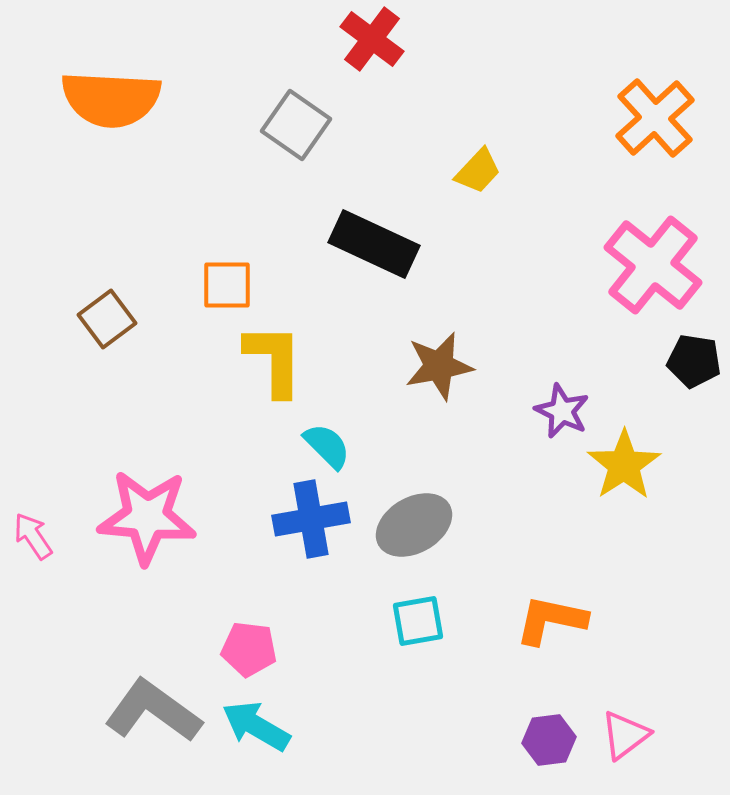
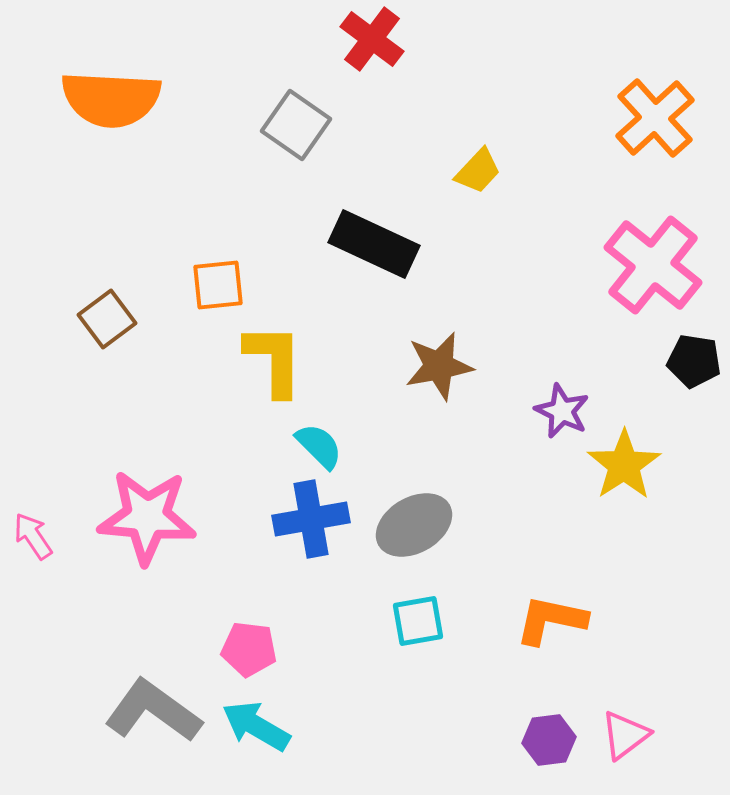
orange square: moved 9 px left; rotated 6 degrees counterclockwise
cyan semicircle: moved 8 px left
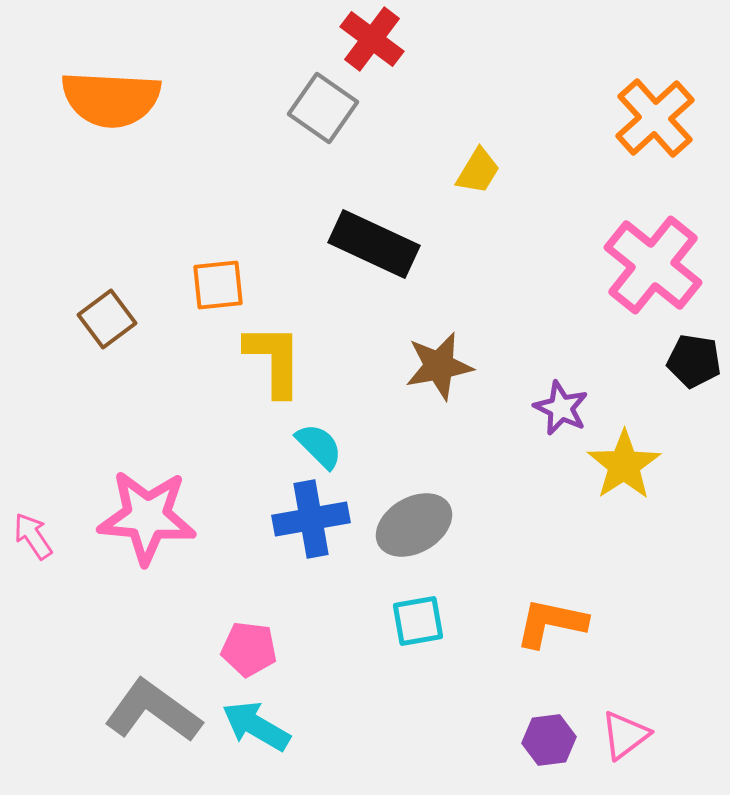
gray square: moved 27 px right, 17 px up
yellow trapezoid: rotated 12 degrees counterclockwise
purple star: moved 1 px left, 3 px up
orange L-shape: moved 3 px down
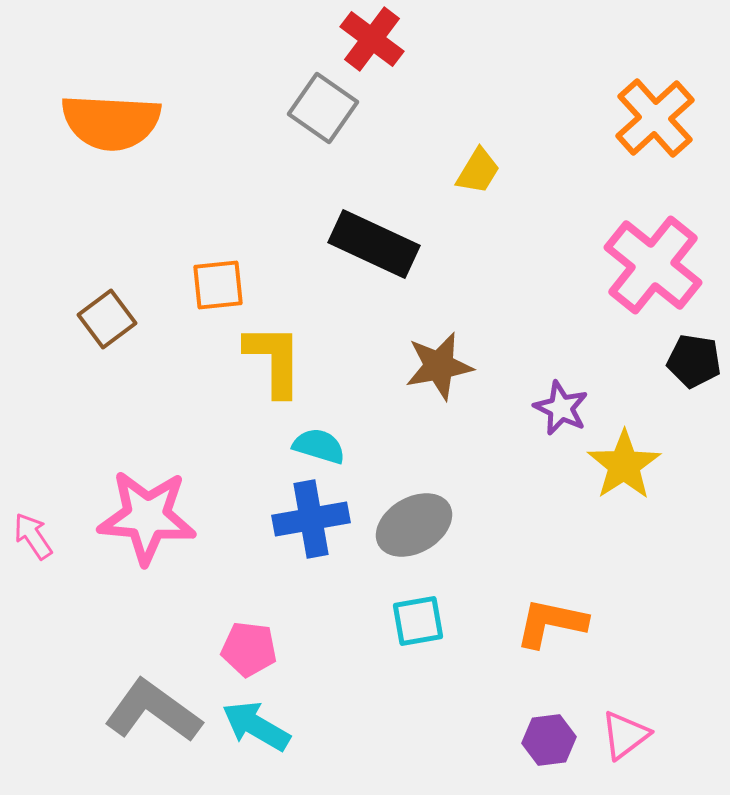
orange semicircle: moved 23 px down
cyan semicircle: rotated 28 degrees counterclockwise
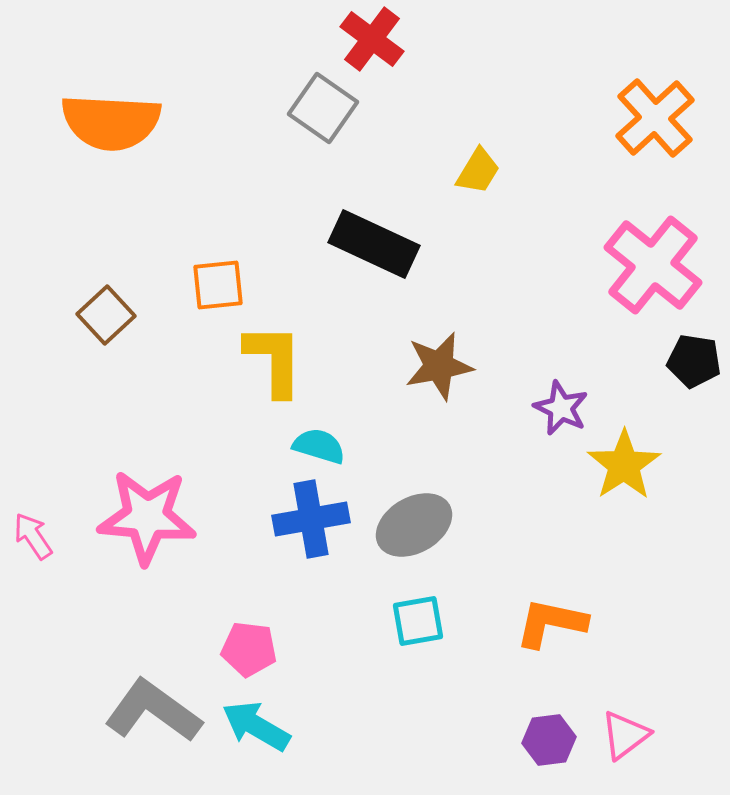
brown square: moved 1 px left, 4 px up; rotated 6 degrees counterclockwise
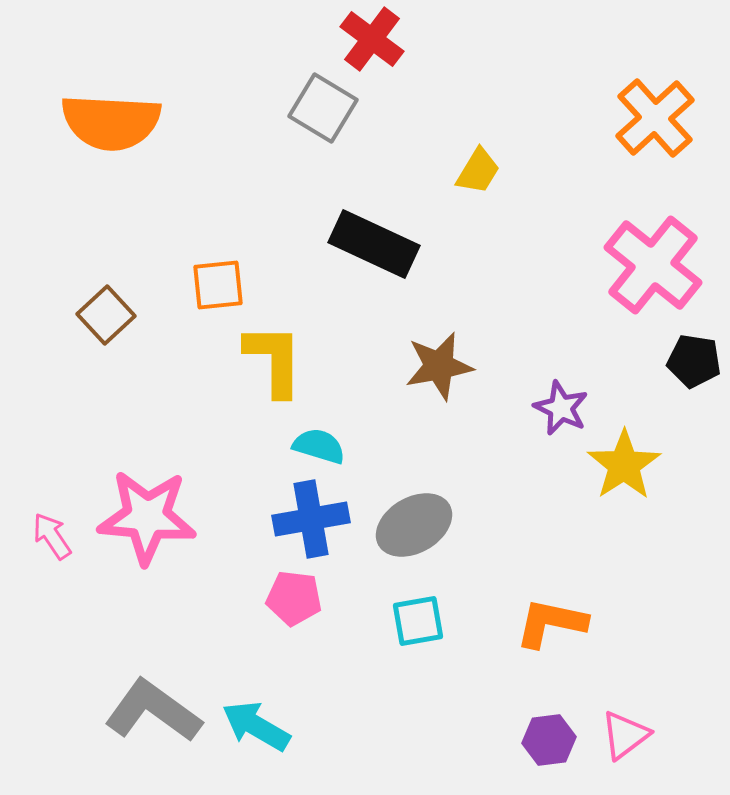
gray square: rotated 4 degrees counterclockwise
pink arrow: moved 19 px right
pink pentagon: moved 45 px right, 51 px up
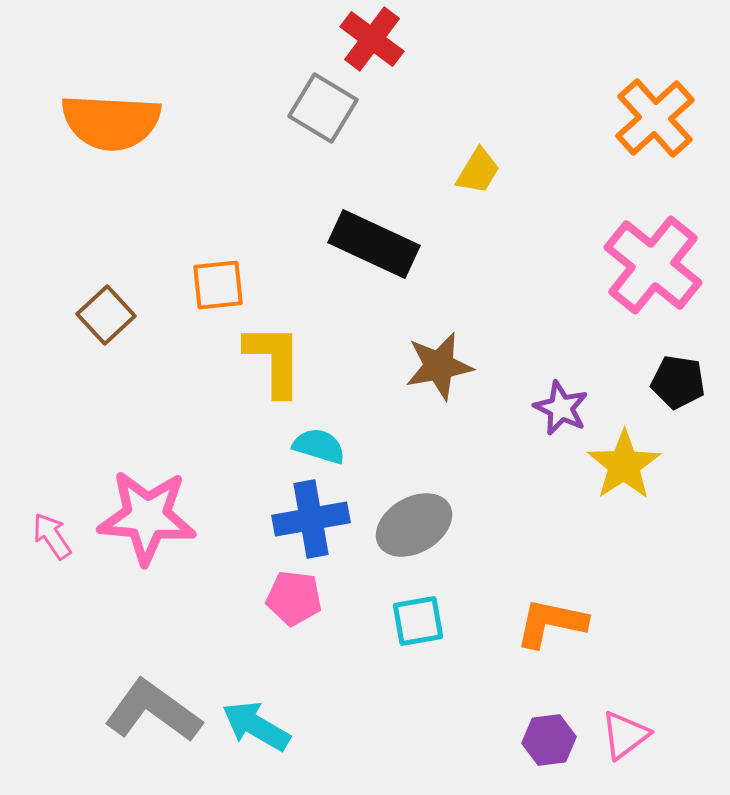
black pentagon: moved 16 px left, 21 px down
